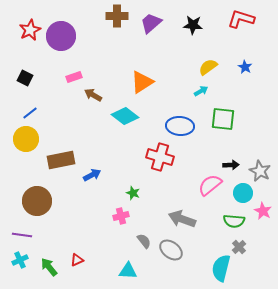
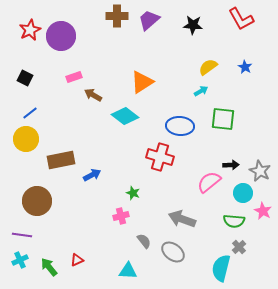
red L-shape: rotated 136 degrees counterclockwise
purple trapezoid: moved 2 px left, 3 px up
pink semicircle: moved 1 px left, 3 px up
gray ellipse: moved 2 px right, 2 px down
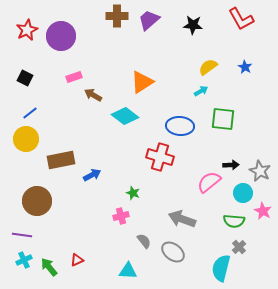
red star: moved 3 px left
cyan cross: moved 4 px right
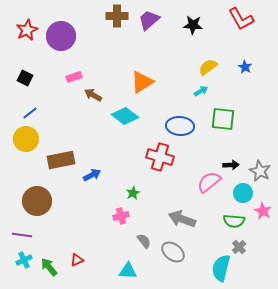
green star: rotated 24 degrees clockwise
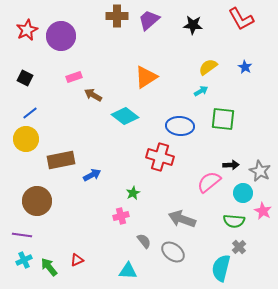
orange triangle: moved 4 px right, 5 px up
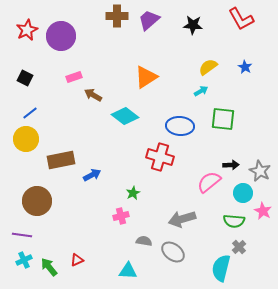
gray arrow: rotated 36 degrees counterclockwise
gray semicircle: rotated 42 degrees counterclockwise
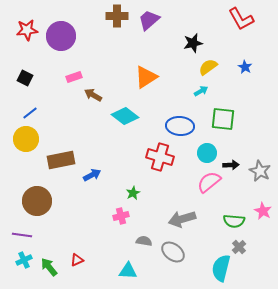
black star: moved 18 px down; rotated 18 degrees counterclockwise
red star: rotated 20 degrees clockwise
cyan circle: moved 36 px left, 40 px up
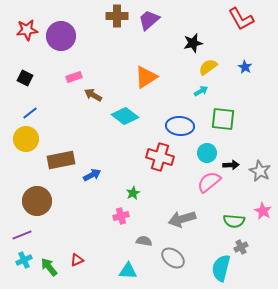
purple line: rotated 30 degrees counterclockwise
gray cross: moved 2 px right; rotated 16 degrees clockwise
gray ellipse: moved 6 px down
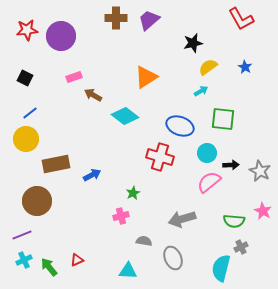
brown cross: moved 1 px left, 2 px down
blue ellipse: rotated 16 degrees clockwise
brown rectangle: moved 5 px left, 4 px down
gray ellipse: rotated 30 degrees clockwise
